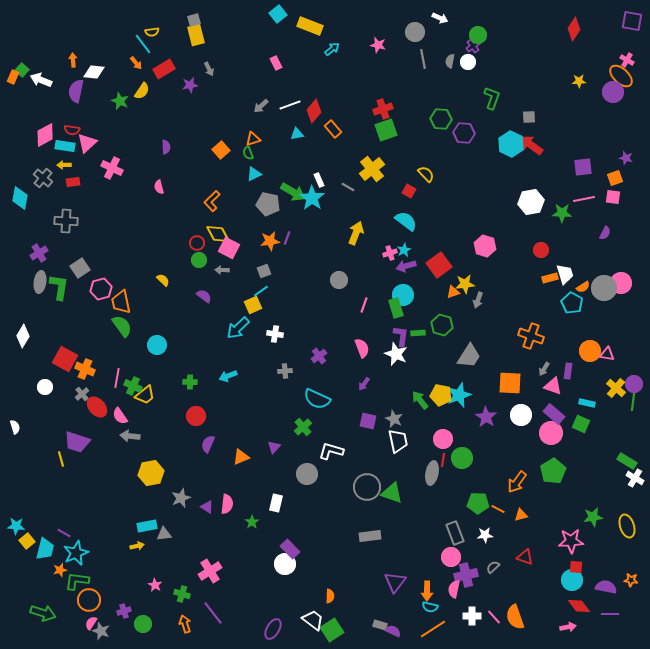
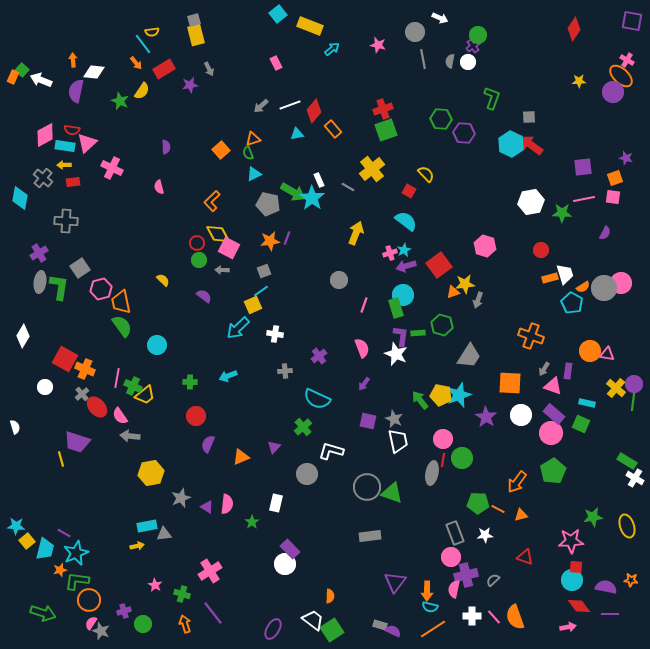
gray semicircle at (493, 567): moved 13 px down
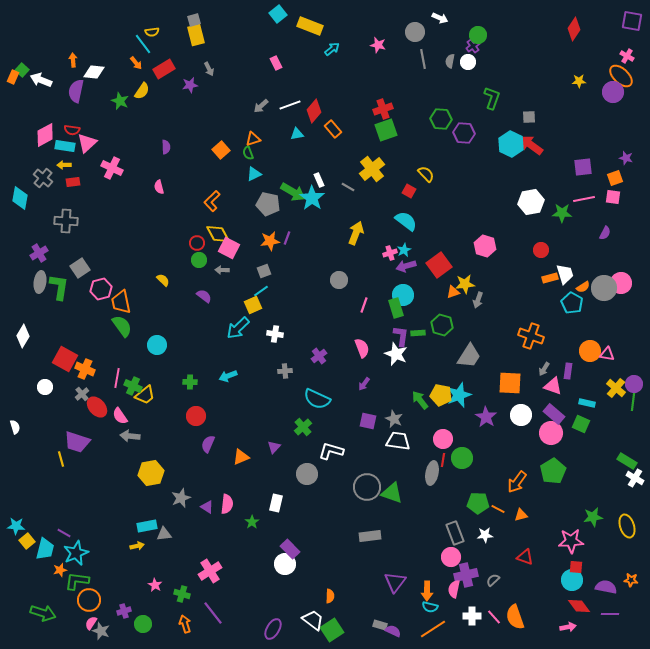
pink cross at (627, 60): moved 4 px up
white trapezoid at (398, 441): rotated 70 degrees counterclockwise
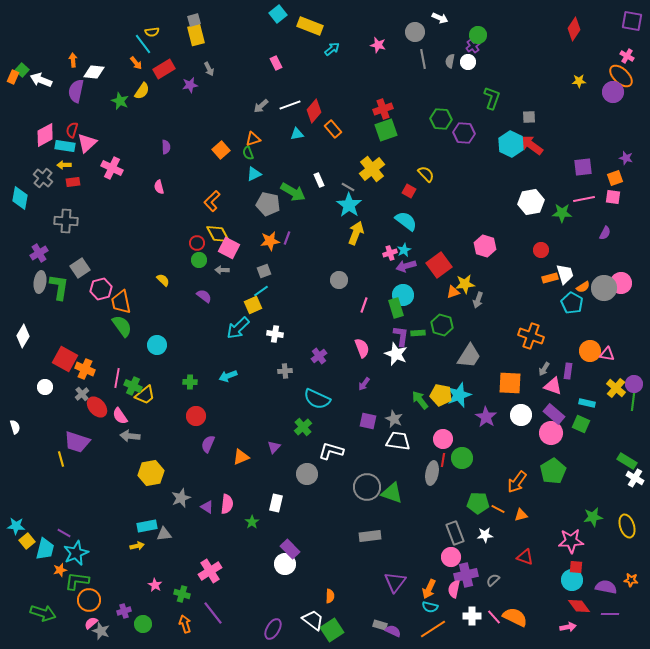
red semicircle at (72, 130): rotated 98 degrees clockwise
cyan star at (312, 198): moved 37 px right, 7 px down
orange arrow at (427, 591): moved 2 px right, 2 px up; rotated 24 degrees clockwise
orange semicircle at (515, 617): rotated 135 degrees clockwise
pink semicircle at (91, 623): rotated 16 degrees clockwise
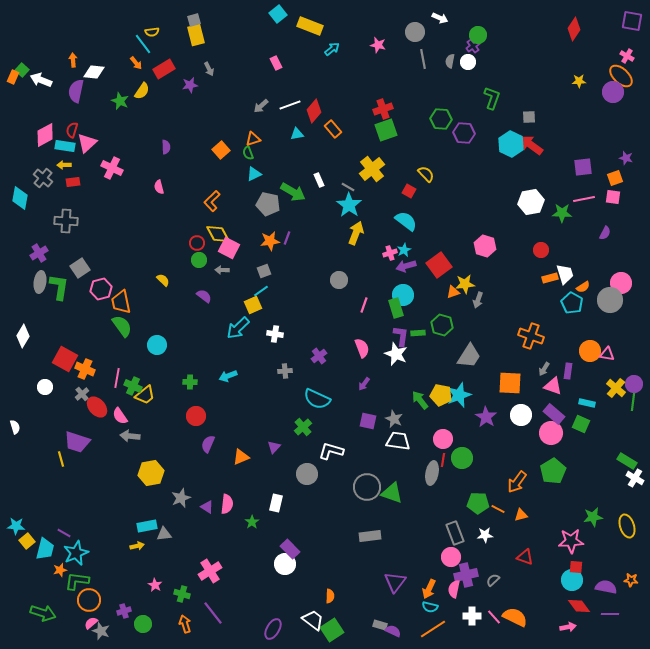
gray circle at (604, 288): moved 6 px right, 12 px down
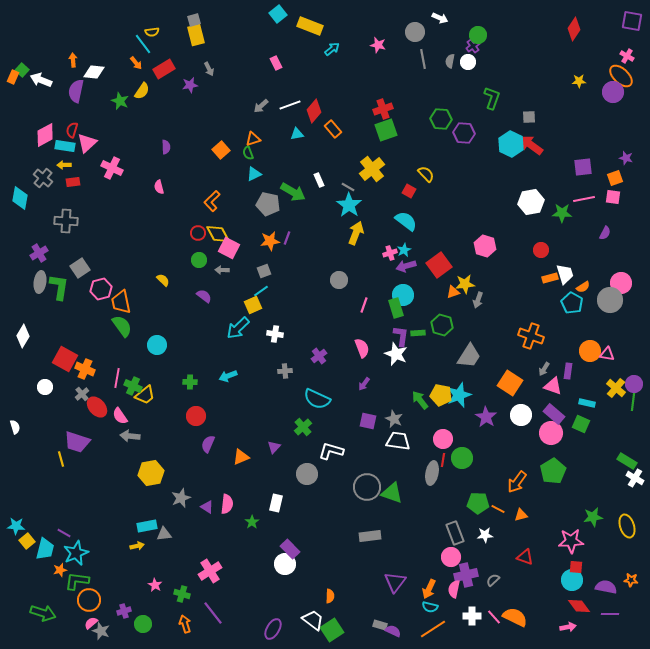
red circle at (197, 243): moved 1 px right, 10 px up
orange square at (510, 383): rotated 30 degrees clockwise
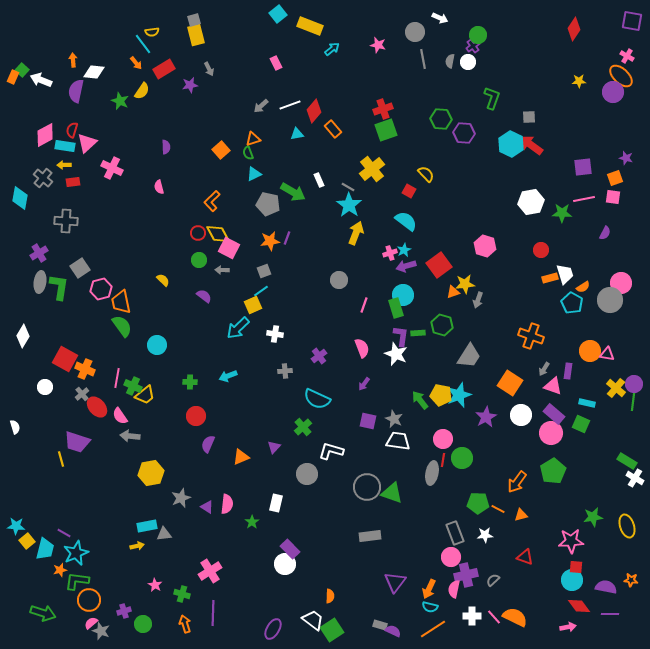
purple star at (486, 417): rotated 10 degrees clockwise
purple line at (213, 613): rotated 40 degrees clockwise
